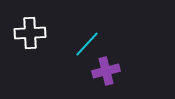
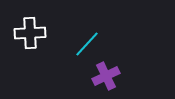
purple cross: moved 5 px down; rotated 12 degrees counterclockwise
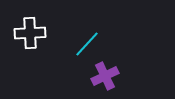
purple cross: moved 1 px left
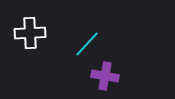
purple cross: rotated 36 degrees clockwise
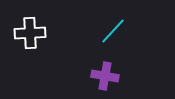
cyan line: moved 26 px right, 13 px up
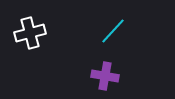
white cross: rotated 12 degrees counterclockwise
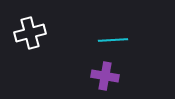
cyan line: moved 9 px down; rotated 44 degrees clockwise
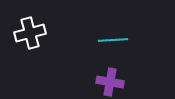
purple cross: moved 5 px right, 6 px down
